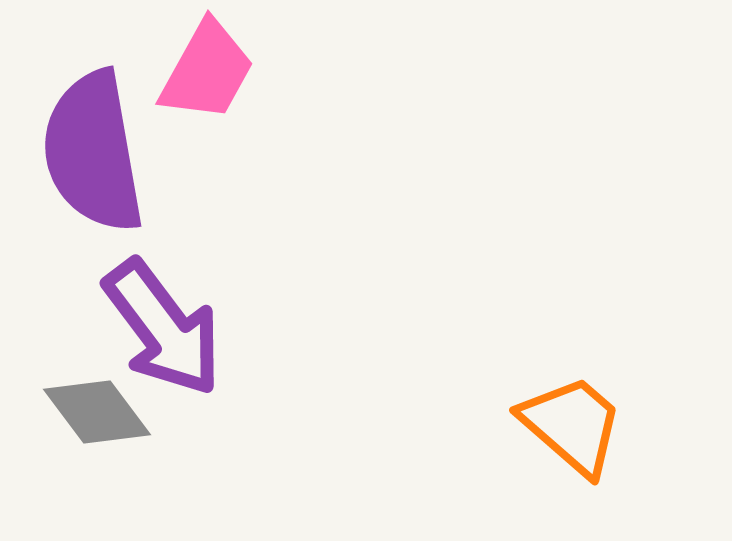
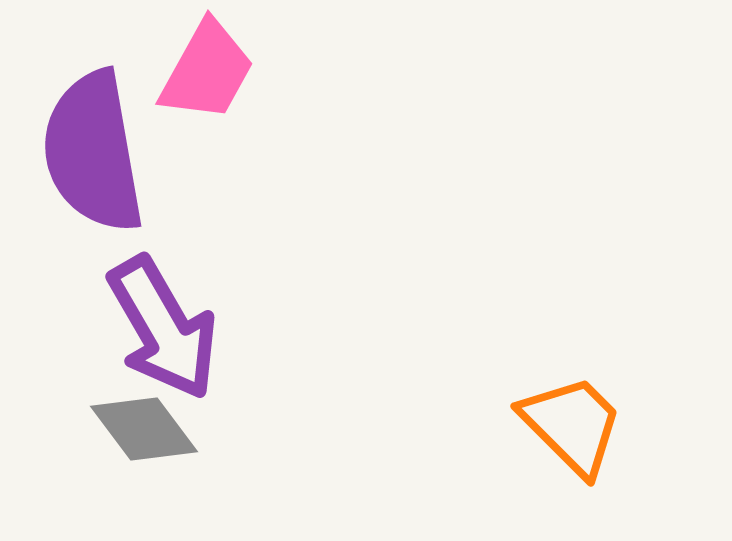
purple arrow: rotated 7 degrees clockwise
gray diamond: moved 47 px right, 17 px down
orange trapezoid: rotated 4 degrees clockwise
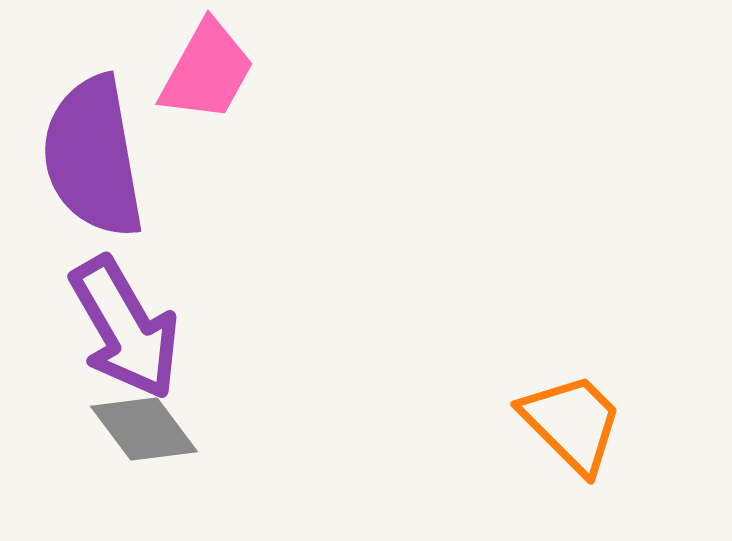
purple semicircle: moved 5 px down
purple arrow: moved 38 px left
orange trapezoid: moved 2 px up
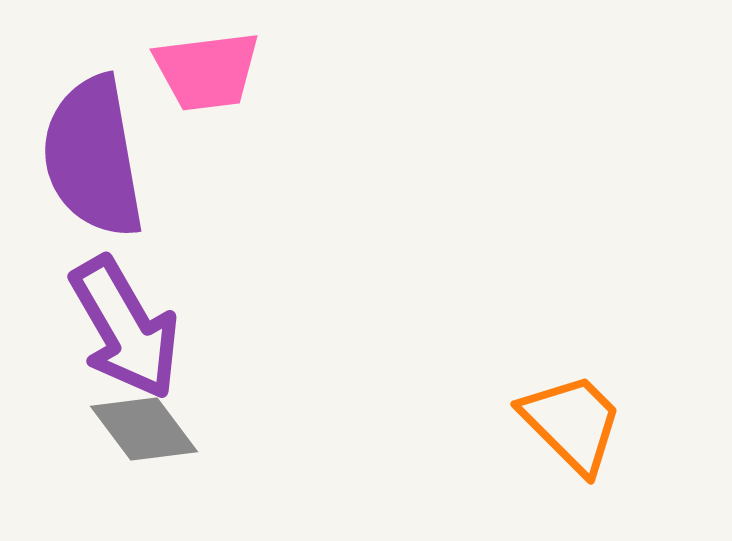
pink trapezoid: rotated 54 degrees clockwise
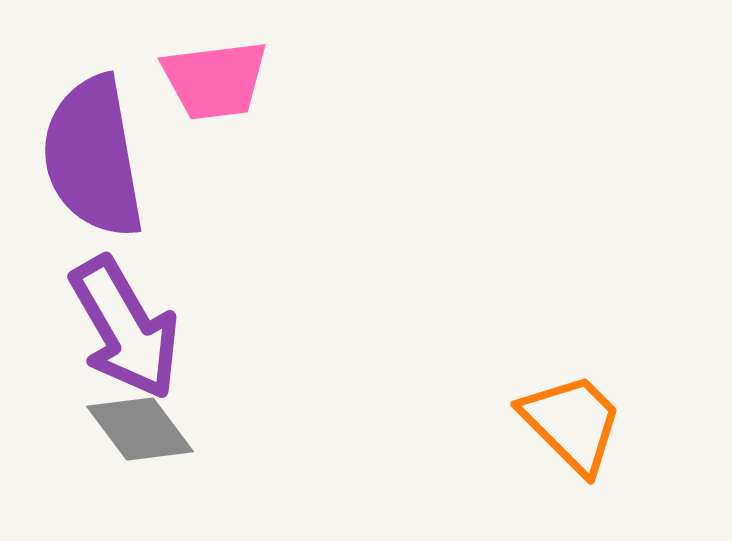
pink trapezoid: moved 8 px right, 9 px down
gray diamond: moved 4 px left
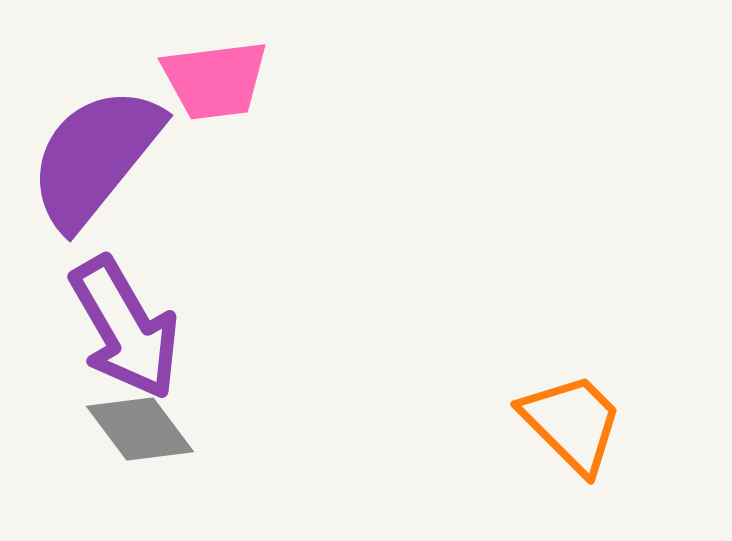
purple semicircle: moved 2 px right; rotated 49 degrees clockwise
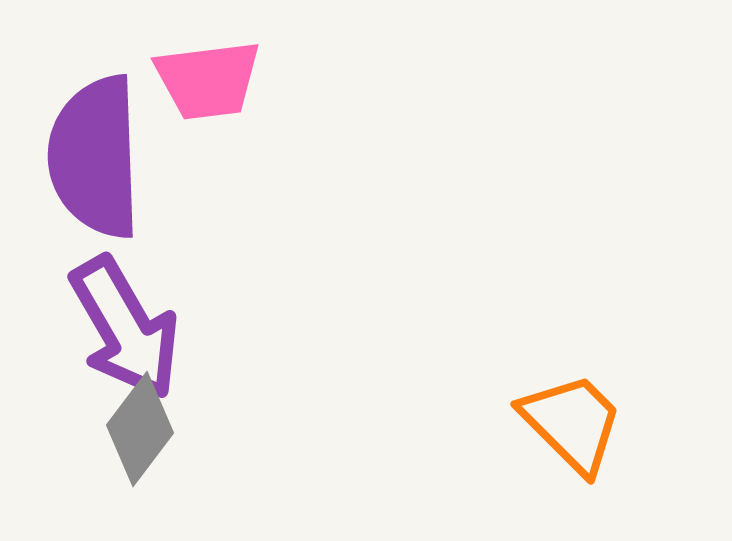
pink trapezoid: moved 7 px left
purple semicircle: rotated 41 degrees counterclockwise
gray diamond: rotated 74 degrees clockwise
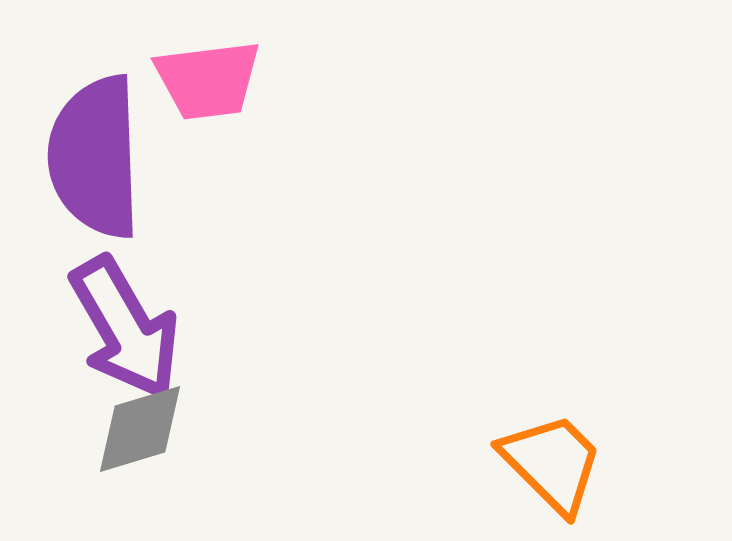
orange trapezoid: moved 20 px left, 40 px down
gray diamond: rotated 36 degrees clockwise
